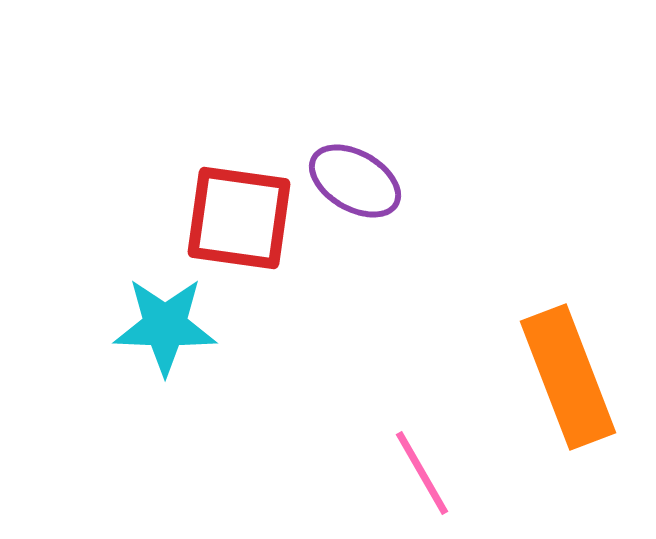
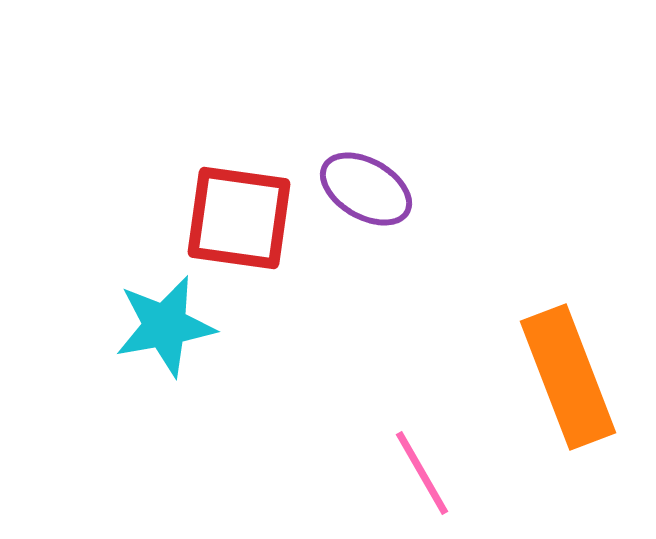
purple ellipse: moved 11 px right, 8 px down
cyan star: rotated 12 degrees counterclockwise
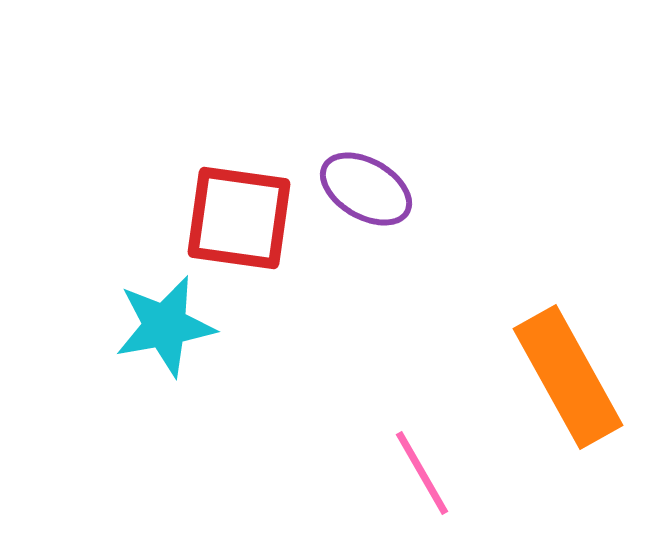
orange rectangle: rotated 8 degrees counterclockwise
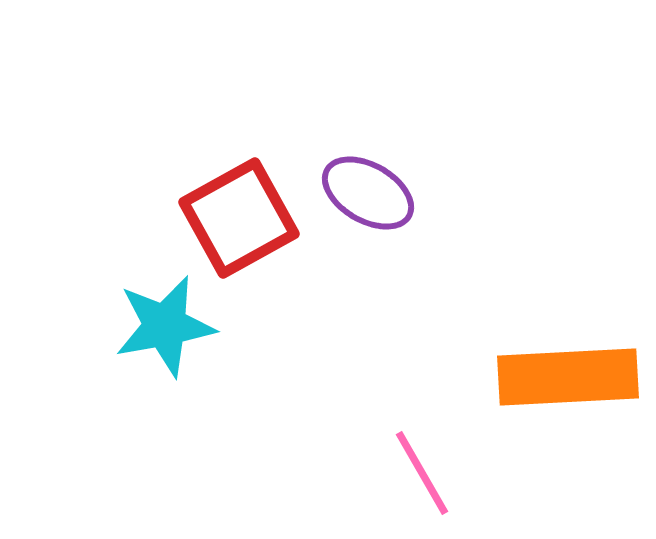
purple ellipse: moved 2 px right, 4 px down
red square: rotated 37 degrees counterclockwise
orange rectangle: rotated 64 degrees counterclockwise
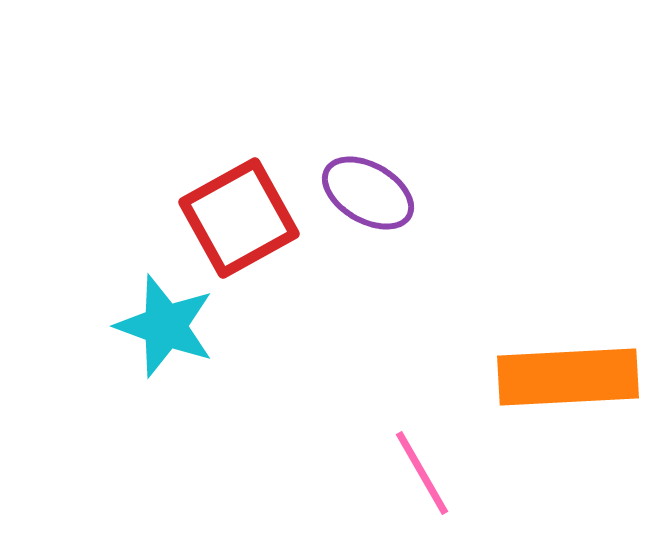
cyan star: rotated 30 degrees clockwise
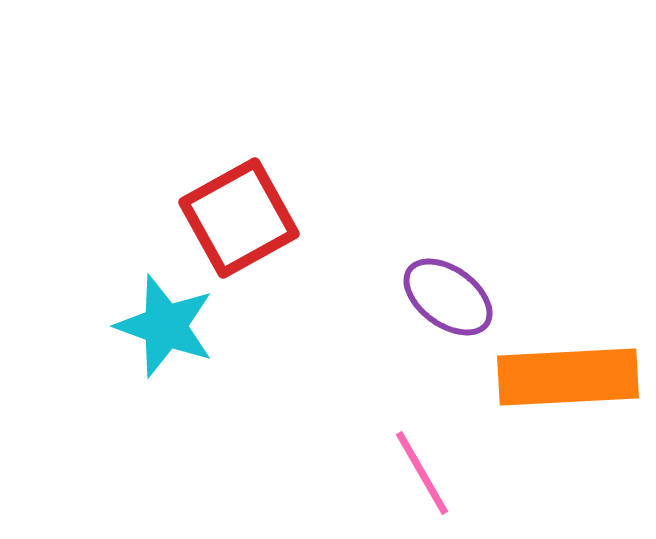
purple ellipse: moved 80 px right, 104 px down; rotated 6 degrees clockwise
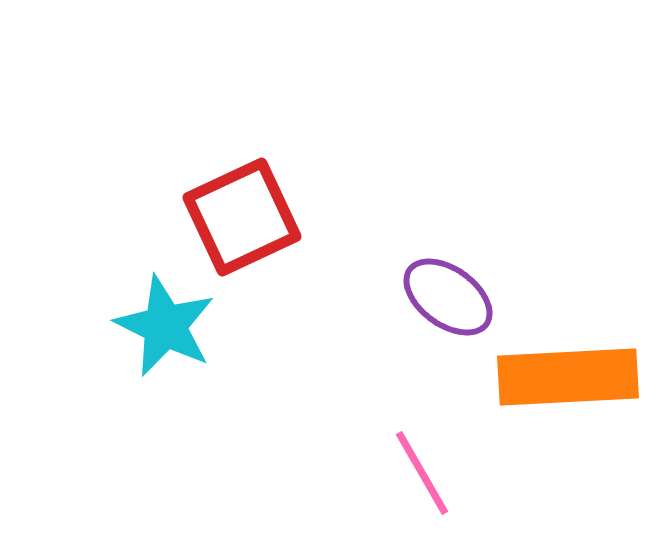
red square: moved 3 px right, 1 px up; rotated 4 degrees clockwise
cyan star: rotated 6 degrees clockwise
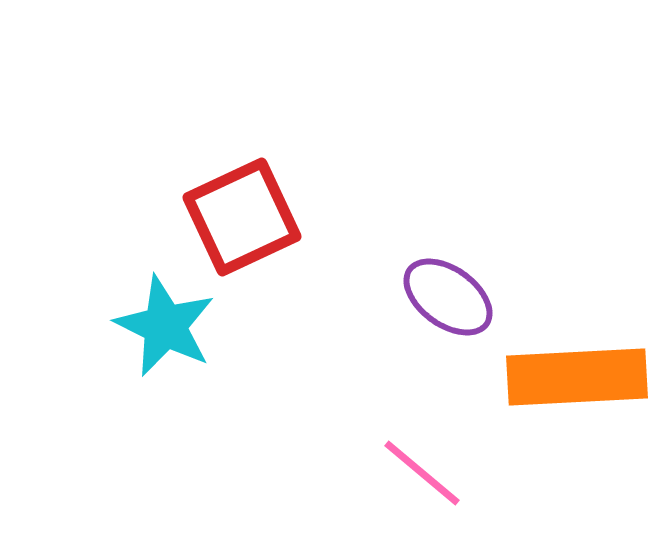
orange rectangle: moved 9 px right
pink line: rotated 20 degrees counterclockwise
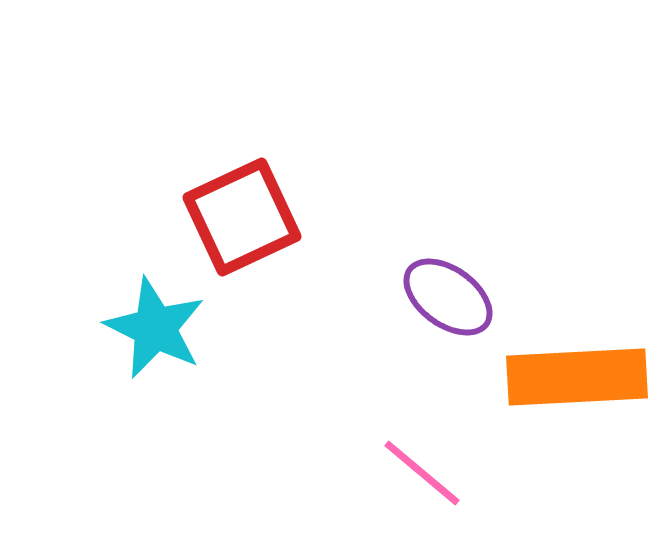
cyan star: moved 10 px left, 2 px down
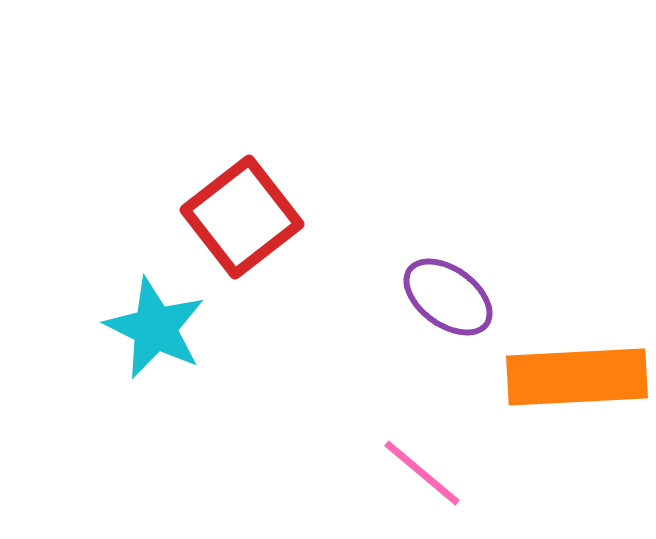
red square: rotated 13 degrees counterclockwise
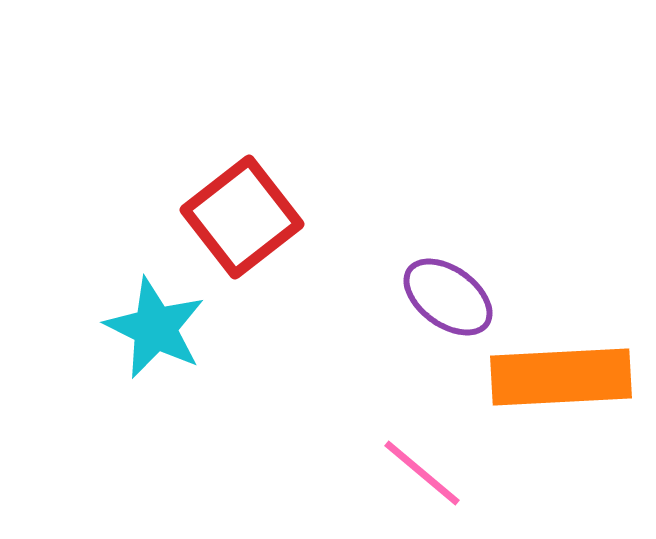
orange rectangle: moved 16 px left
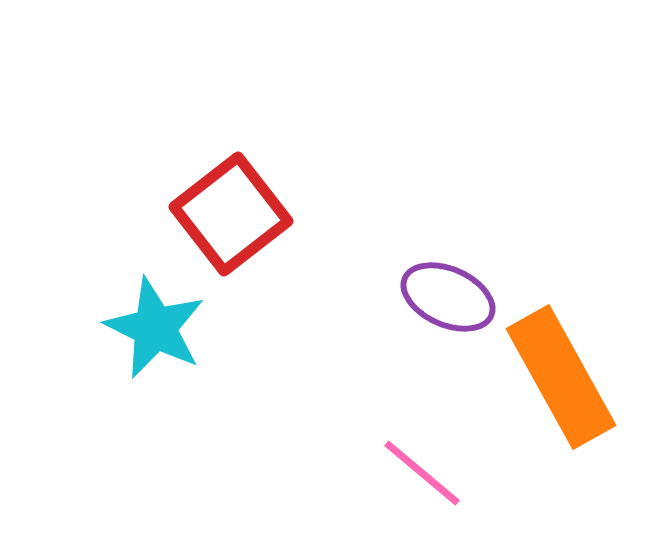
red square: moved 11 px left, 3 px up
purple ellipse: rotated 12 degrees counterclockwise
orange rectangle: rotated 64 degrees clockwise
